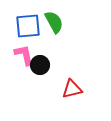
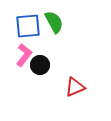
pink L-shape: rotated 50 degrees clockwise
red triangle: moved 3 px right, 2 px up; rotated 10 degrees counterclockwise
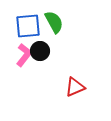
black circle: moved 14 px up
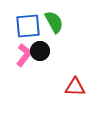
red triangle: rotated 25 degrees clockwise
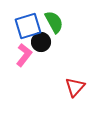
blue square: rotated 12 degrees counterclockwise
black circle: moved 1 px right, 9 px up
red triangle: rotated 50 degrees counterclockwise
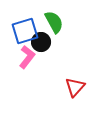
blue square: moved 3 px left, 5 px down
pink L-shape: moved 3 px right, 2 px down
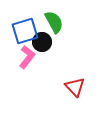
black circle: moved 1 px right
red triangle: rotated 25 degrees counterclockwise
